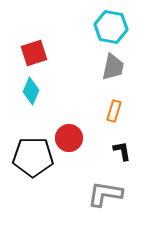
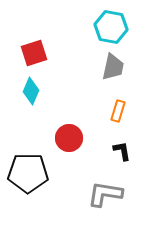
orange rectangle: moved 4 px right
black pentagon: moved 5 px left, 16 px down
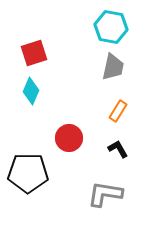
orange rectangle: rotated 15 degrees clockwise
black L-shape: moved 4 px left, 2 px up; rotated 20 degrees counterclockwise
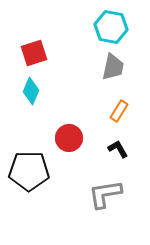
orange rectangle: moved 1 px right
black pentagon: moved 1 px right, 2 px up
gray L-shape: rotated 18 degrees counterclockwise
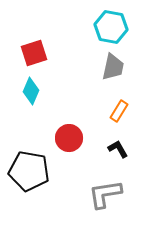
black pentagon: rotated 9 degrees clockwise
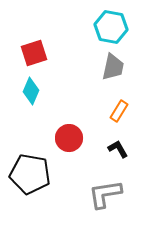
black pentagon: moved 1 px right, 3 px down
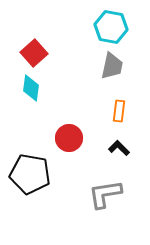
red square: rotated 24 degrees counterclockwise
gray trapezoid: moved 1 px left, 1 px up
cyan diamond: moved 3 px up; rotated 16 degrees counterclockwise
orange rectangle: rotated 25 degrees counterclockwise
black L-shape: moved 1 px right, 1 px up; rotated 15 degrees counterclockwise
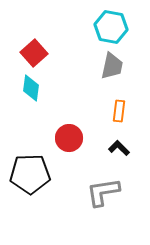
black pentagon: rotated 12 degrees counterclockwise
gray L-shape: moved 2 px left, 2 px up
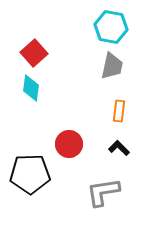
red circle: moved 6 px down
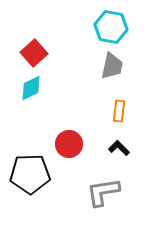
cyan diamond: rotated 56 degrees clockwise
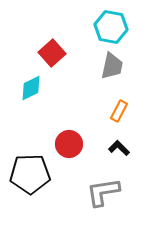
red square: moved 18 px right
orange rectangle: rotated 20 degrees clockwise
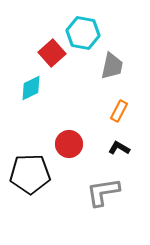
cyan hexagon: moved 28 px left, 6 px down
black L-shape: rotated 15 degrees counterclockwise
